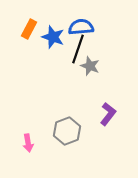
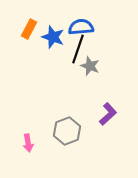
purple L-shape: rotated 10 degrees clockwise
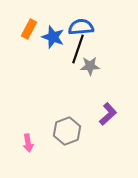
gray star: rotated 24 degrees counterclockwise
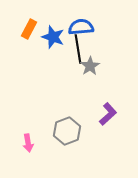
black line: rotated 28 degrees counterclockwise
gray star: rotated 30 degrees counterclockwise
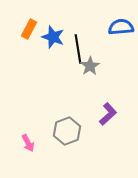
blue semicircle: moved 40 px right
pink arrow: rotated 18 degrees counterclockwise
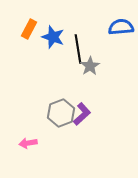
purple L-shape: moved 26 px left
gray hexagon: moved 6 px left, 18 px up
pink arrow: rotated 108 degrees clockwise
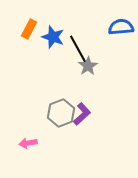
black line: rotated 20 degrees counterclockwise
gray star: moved 2 px left
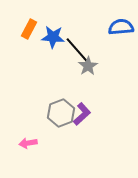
blue star: rotated 15 degrees counterclockwise
black line: moved 1 px left, 1 px down; rotated 12 degrees counterclockwise
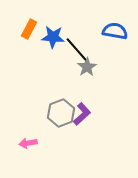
blue semicircle: moved 6 px left, 4 px down; rotated 15 degrees clockwise
gray star: moved 1 px left, 1 px down
